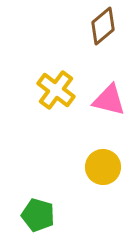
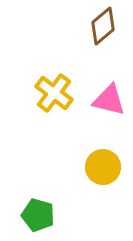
yellow cross: moved 2 px left, 3 px down
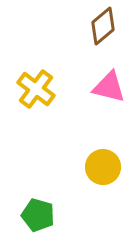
yellow cross: moved 18 px left, 4 px up
pink triangle: moved 13 px up
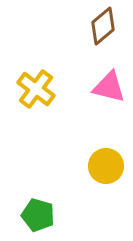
yellow circle: moved 3 px right, 1 px up
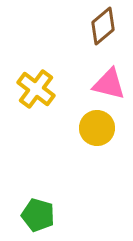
pink triangle: moved 3 px up
yellow circle: moved 9 px left, 38 px up
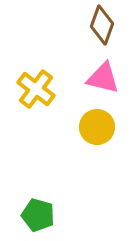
brown diamond: moved 1 px left, 1 px up; rotated 30 degrees counterclockwise
pink triangle: moved 6 px left, 6 px up
yellow circle: moved 1 px up
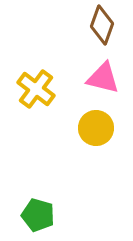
yellow circle: moved 1 px left, 1 px down
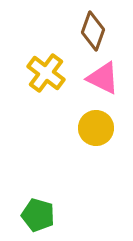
brown diamond: moved 9 px left, 6 px down
pink triangle: rotated 12 degrees clockwise
yellow cross: moved 10 px right, 16 px up
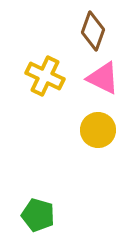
yellow cross: moved 1 px left, 3 px down; rotated 12 degrees counterclockwise
yellow circle: moved 2 px right, 2 px down
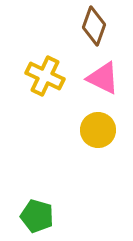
brown diamond: moved 1 px right, 5 px up
green pentagon: moved 1 px left, 1 px down
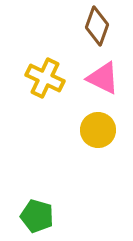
brown diamond: moved 3 px right
yellow cross: moved 2 px down
